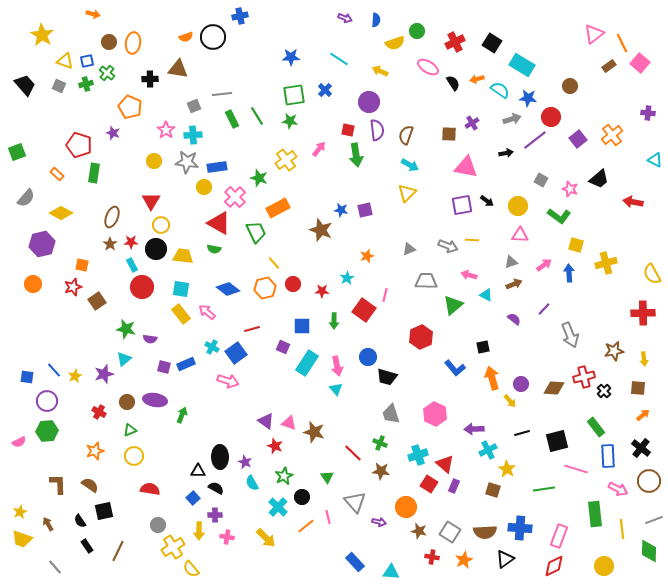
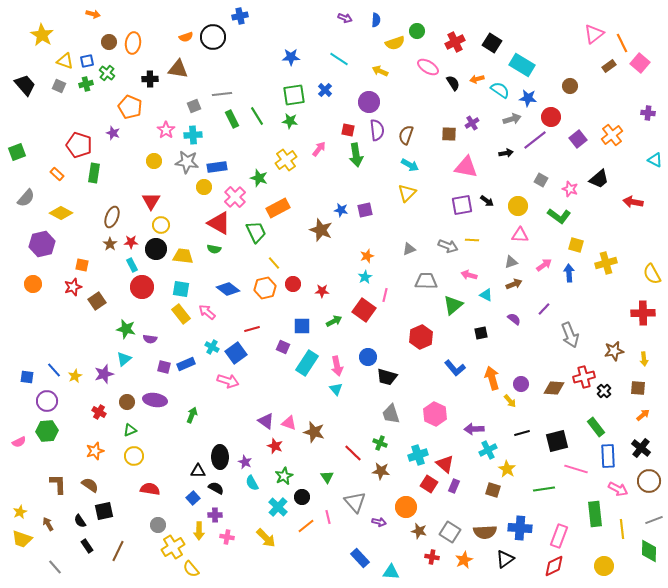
cyan star at (347, 278): moved 18 px right, 1 px up
green arrow at (334, 321): rotated 119 degrees counterclockwise
black square at (483, 347): moved 2 px left, 14 px up
green arrow at (182, 415): moved 10 px right
blue rectangle at (355, 562): moved 5 px right, 4 px up
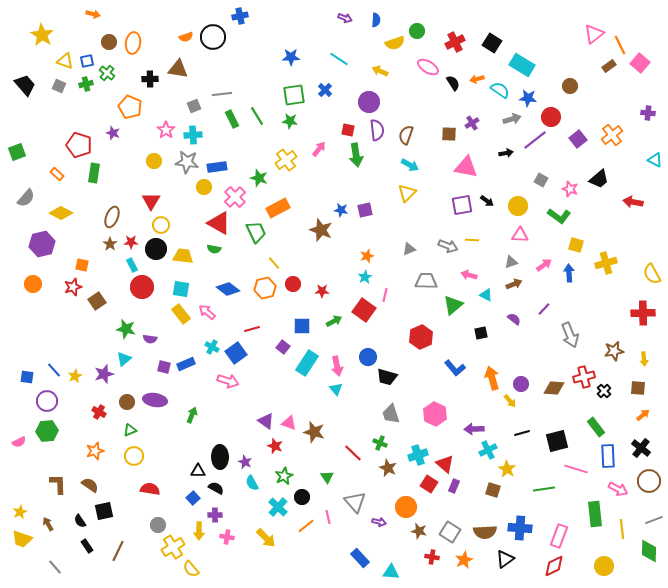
orange line at (622, 43): moved 2 px left, 2 px down
purple square at (283, 347): rotated 16 degrees clockwise
brown star at (381, 471): moved 7 px right, 3 px up; rotated 18 degrees clockwise
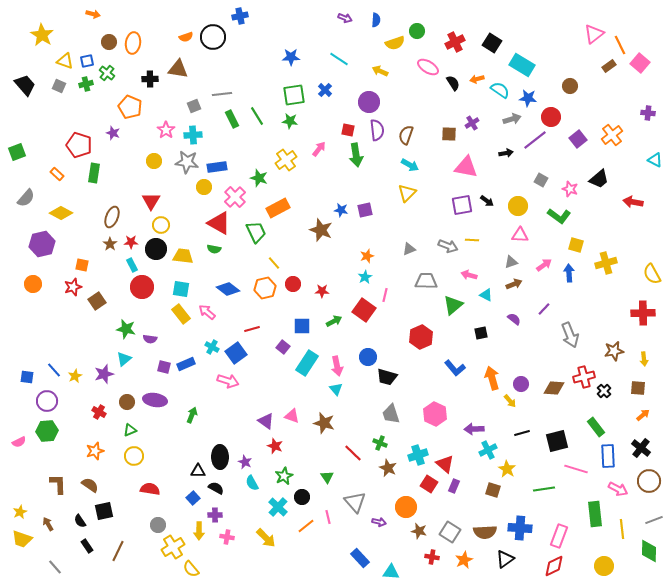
pink triangle at (289, 423): moved 3 px right, 7 px up
brown star at (314, 432): moved 10 px right, 9 px up
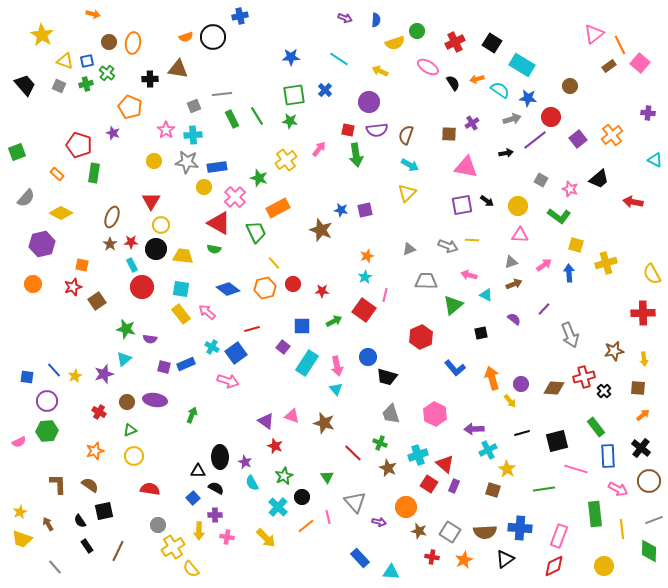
purple semicircle at (377, 130): rotated 90 degrees clockwise
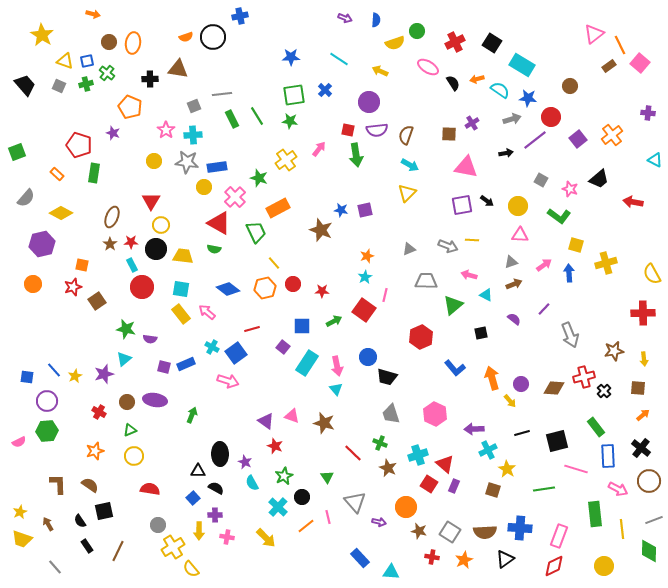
black ellipse at (220, 457): moved 3 px up
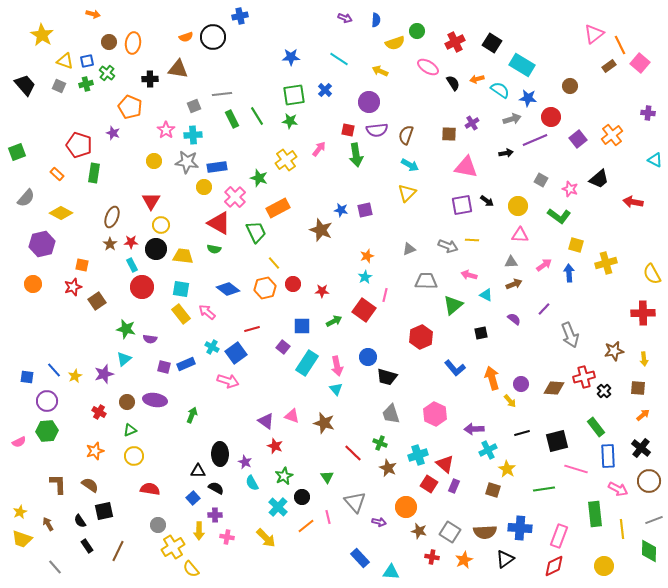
purple line at (535, 140): rotated 15 degrees clockwise
gray triangle at (511, 262): rotated 16 degrees clockwise
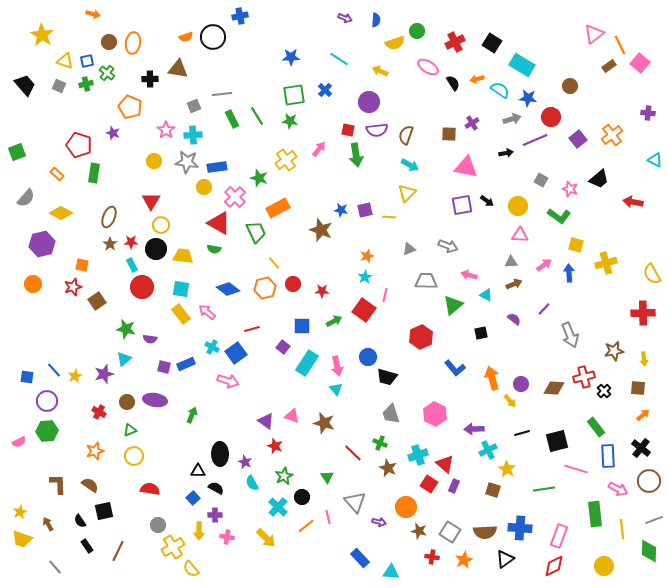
brown ellipse at (112, 217): moved 3 px left
yellow line at (472, 240): moved 83 px left, 23 px up
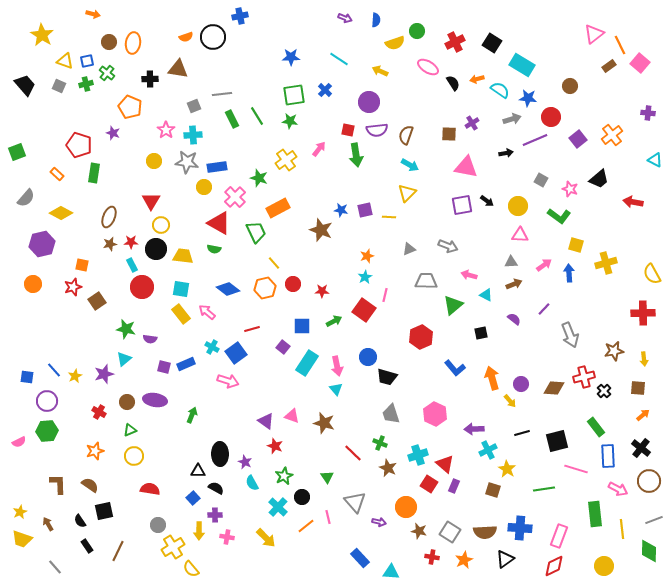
brown star at (110, 244): rotated 24 degrees clockwise
